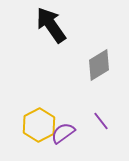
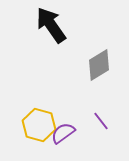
yellow hexagon: rotated 16 degrees counterclockwise
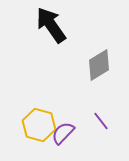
purple semicircle: rotated 10 degrees counterclockwise
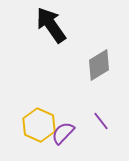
yellow hexagon: rotated 8 degrees clockwise
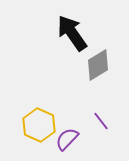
black arrow: moved 21 px right, 8 px down
gray diamond: moved 1 px left
purple semicircle: moved 4 px right, 6 px down
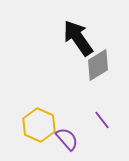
black arrow: moved 6 px right, 5 px down
purple line: moved 1 px right, 1 px up
purple semicircle: rotated 95 degrees clockwise
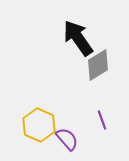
purple line: rotated 18 degrees clockwise
